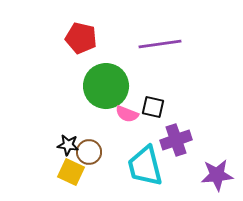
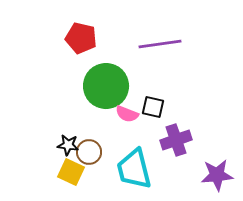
cyan trapezoid: moved 11 px left, 3 px down
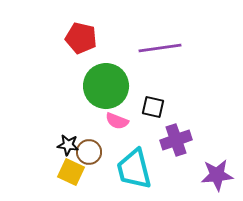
purple line: moved 4 px down
pink semicircle: moved 10 px left, 7 px down
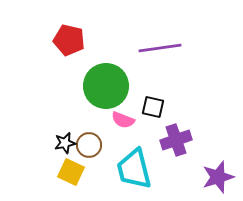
red pentagon: moved 12 px left, 2 px down
pink semicircle: moved 6 px right, 1 px up
black star: moved 3 px left, 2 px up; rotated 20 degrees counterclockwise
brown circle: moved 7 px up
purple star: moved 1 px right, 2 px down; rotated 12 degrees counterclockwise
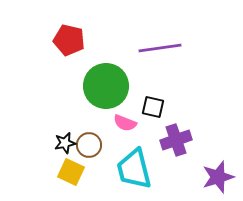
pink semicircle: moved 2 px right, 3 px down
